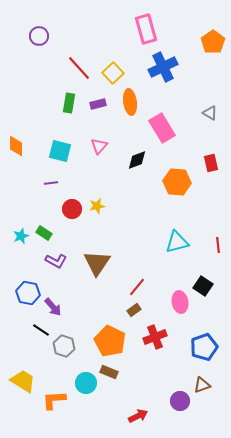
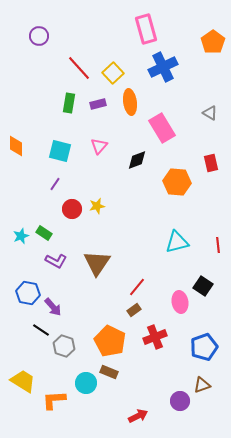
purple line at (51, 183): moved 4 px right, 1 px down; rotated 48 degrees counterclockwise
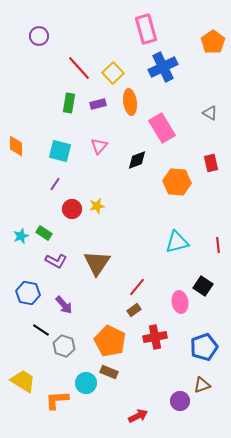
purple arrow at (53, 307): moved 11 px right, 2 px up
red cross at (155, 337): rotated 10 degrees clockwise
orange L-shape at (54, 400): moved 3 px right
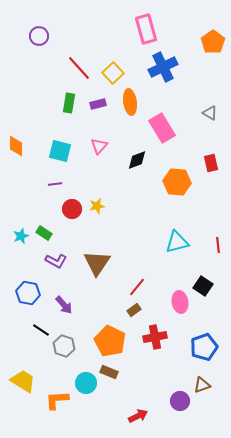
purple line at (55, 184): rotated 48 degrees clockwise
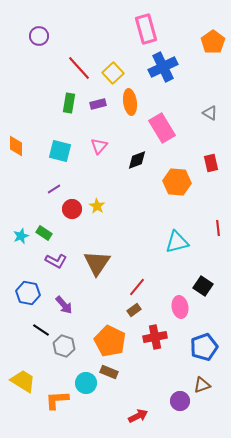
purple line at (55, 184): moved 1 px left, 5 px down; rotated 24 degrees counterclockwise
yellow star at (97, 206): rotated 28 degrees counterclockwise
red line at (218, 245): moved 17 px up
pink ellipse at (180, 302): moved 5 px down
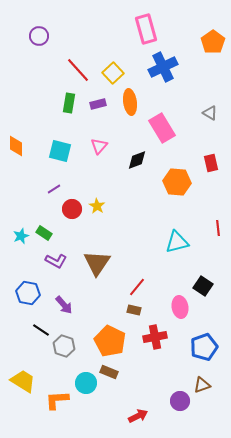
red line at (79, 68): moved 1 px left, 2 px down
brown rectangle at (134, 310): rotated 48 degrees clockwise
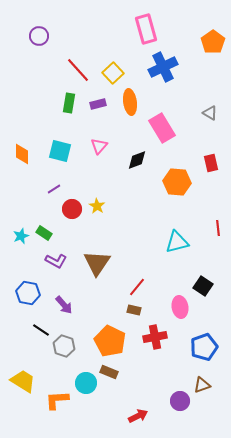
orange diamond at (16, 146): moved 6 px right, 8 px down
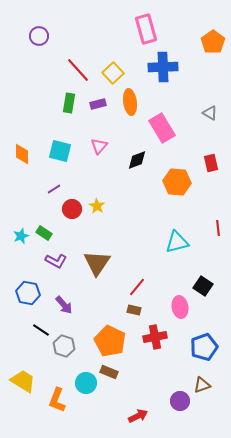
blue cross at (163, 67): rotated 24 degrees clockwise
orange L-shape at (57, 400): rotated 65 degrees counterclockwise
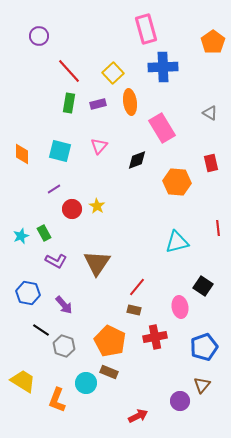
red line at (78, 70): moved 9 px left, 1 px down
green rectangle at (44, 233): rotated 28 degrees clockwise
brown triangle at (202, 385): rotated 30 degrees counterclockwise
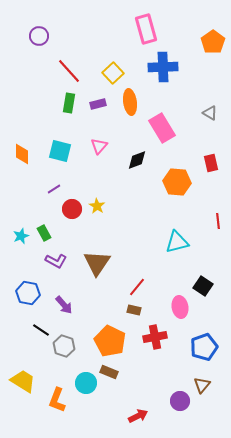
red line at (218, 228): moved 7 px up
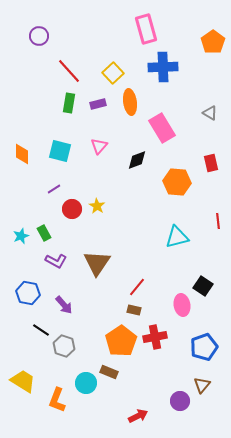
cyan triangle at (177, 242): moved 5 px up
pink ellipse at (180, 307): moved 2 px right, 2 px up
orange pentagon at (110, 341): moved 11 px right; rotated 12 degrees clockwise
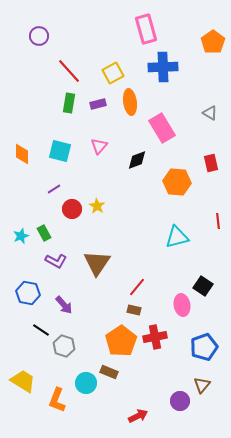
yellow square at (113, 73): rotated 15 degrees clockwise
